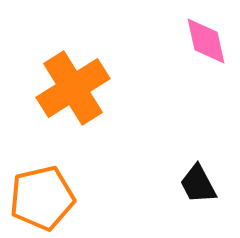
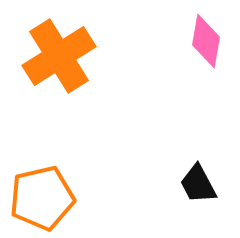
pink diamond: rotated 22 degrees clockwise
orange cross: moved 14 px left, 32 px up
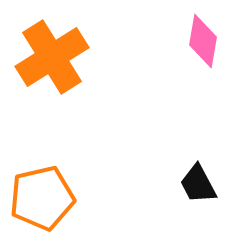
pink diamond: moved 3 px left
orange cross: moved 7 px left, 1 px down
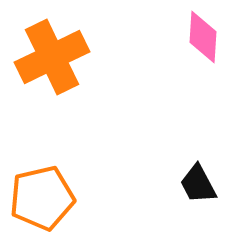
pink diamond: moved 4 px up; rotated 6 degrees counterclockwise
orange cross: rotated 6 degrees clockwise
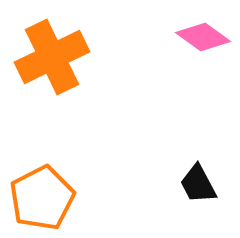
pink diamond: rotated 58 degrees counterclockwise
orange pentagon: rotated 14 degrees counterclockwise
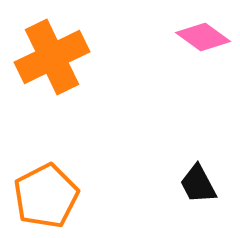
orange pentagon: moved 4 px right, 2 px up
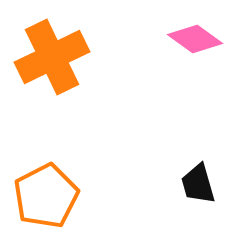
pink diamond: moved 8 px left, 2 px down
black trapezoid: rotated 12 degrees clockwise
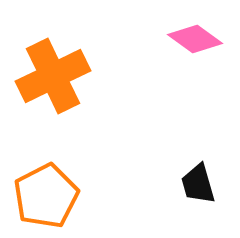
orange cross: moved 1 px right, 19 px down
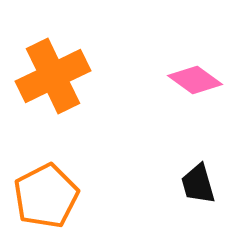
pink diamond: moved 41 px down
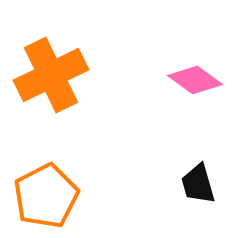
orange cross: moved 2 px left, 1 px up
